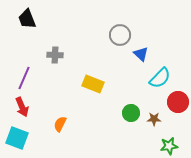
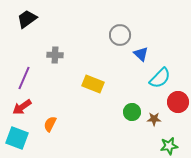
black trapezoid: rotated 75 degrees clockwise
red arrow: rotated 78 degrees clockwise
green circle: moved 1 px right, 1 px up
orange semicircle: moved 10 px left
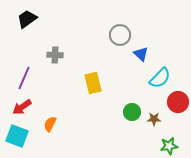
yellow rectangle: moved 1 px up; rotated 55 degrees clockwise
cyan square: moved 2 px up
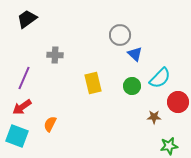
blue triangle: moved 6 px left
green circle: moved 26 px up
brown star: moved 2 px up
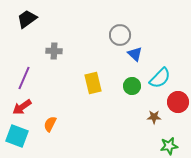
gray cross: moved 1 px left, 4 px up
